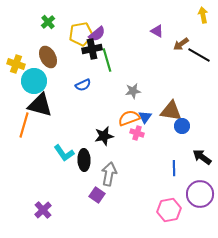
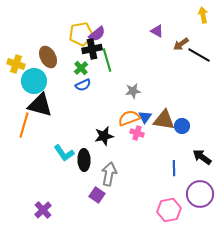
green cross: moved 33 px right, 46 px down
brown triangle: moved 7 px left, 9 px down
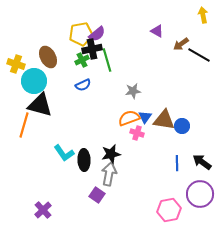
green cross: moved 1 px right, 8 px up; rotated 16 degrees clockwise
black star: moved 7 px right, 18 px down
black arrow: moved 5 px down
blue line: moved 3 px right, 5 px up
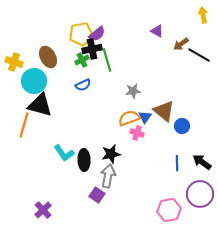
yellow cross: moved 2 px left, 2 px up
brown triangle: moved 9 px up; rotated 30 degrees clockwise
gray arrow: moved 1 px left, 2 px down
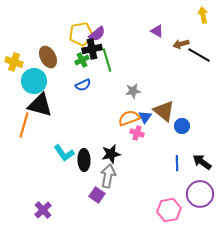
brown arrow: rotated 21 degrees clockwise
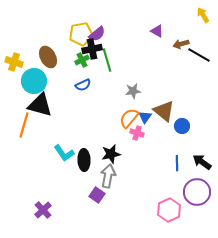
yellow arrow: rotated 21 degrees counterclockwise
orange semicircle: rotated 30 degrees counterclockwise
purple circle: moved 3 px left, 2 px up
pink hexagon: rotated 15 degrees counterclockwise
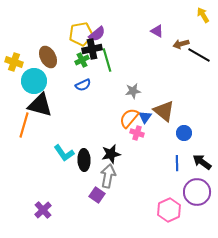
blue circle: moved 2 px right, 7 px down
